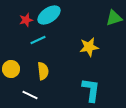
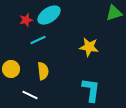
green triangle: moved 5 px up
yellow star: rotated 18 degrees clockwise
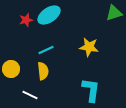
cyan line: moved 8 px right, 10 px down
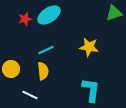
red star: moved 1 px left, 1 px up
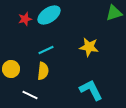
yellow semicircle: rotated 12 degrees clockwise
cyan L-shape: rotated 35 degrees counterclockwise
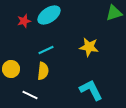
red star: moved 1 px left, 2 px down
